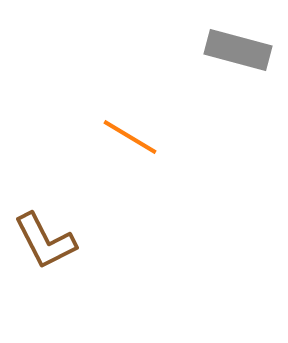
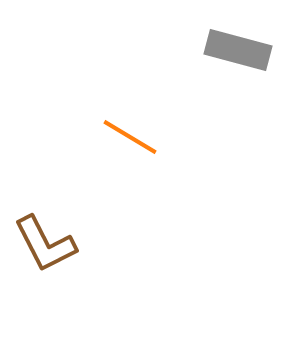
brown L-shape: moved 3 px down
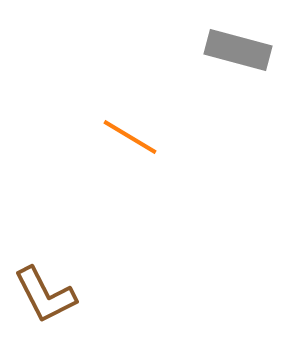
brown L-shape: moved 51 px down
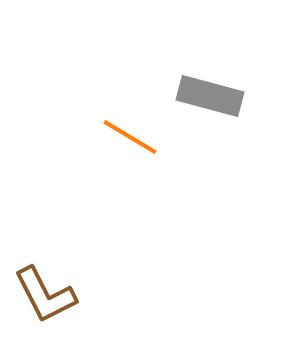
gray rectangle: moved 28 px left, 46 px down
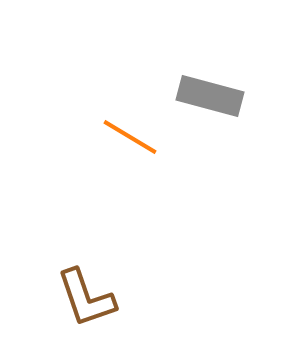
brown L-shape: moved 41 px right, 3 px down; rotated 8 degrees clockwise
